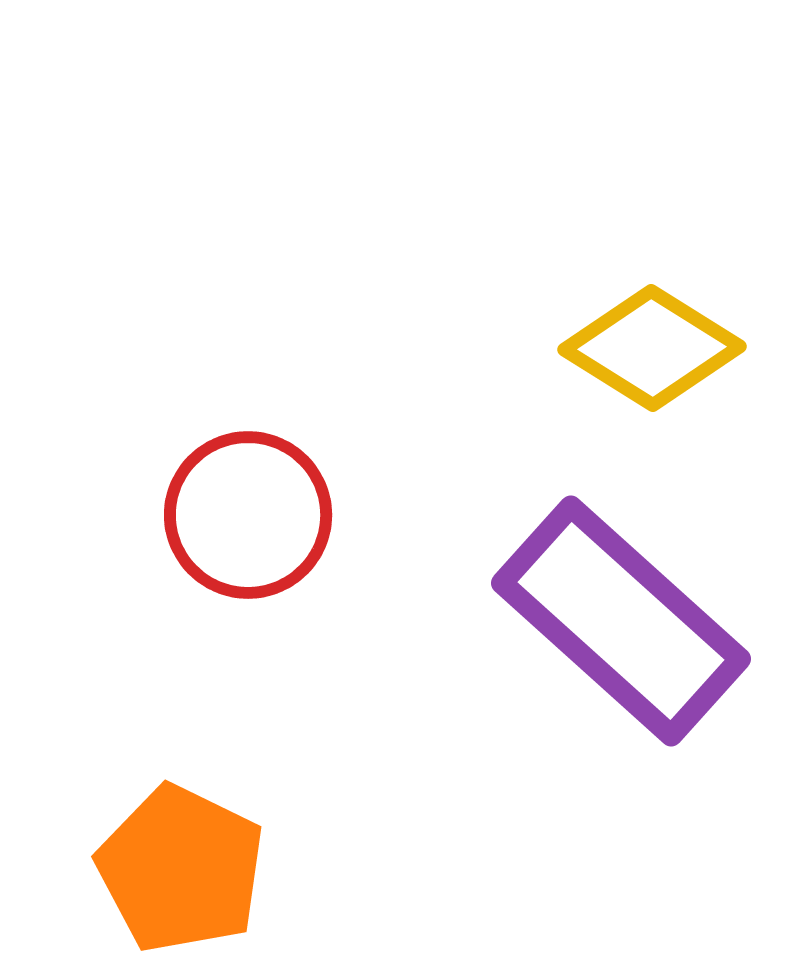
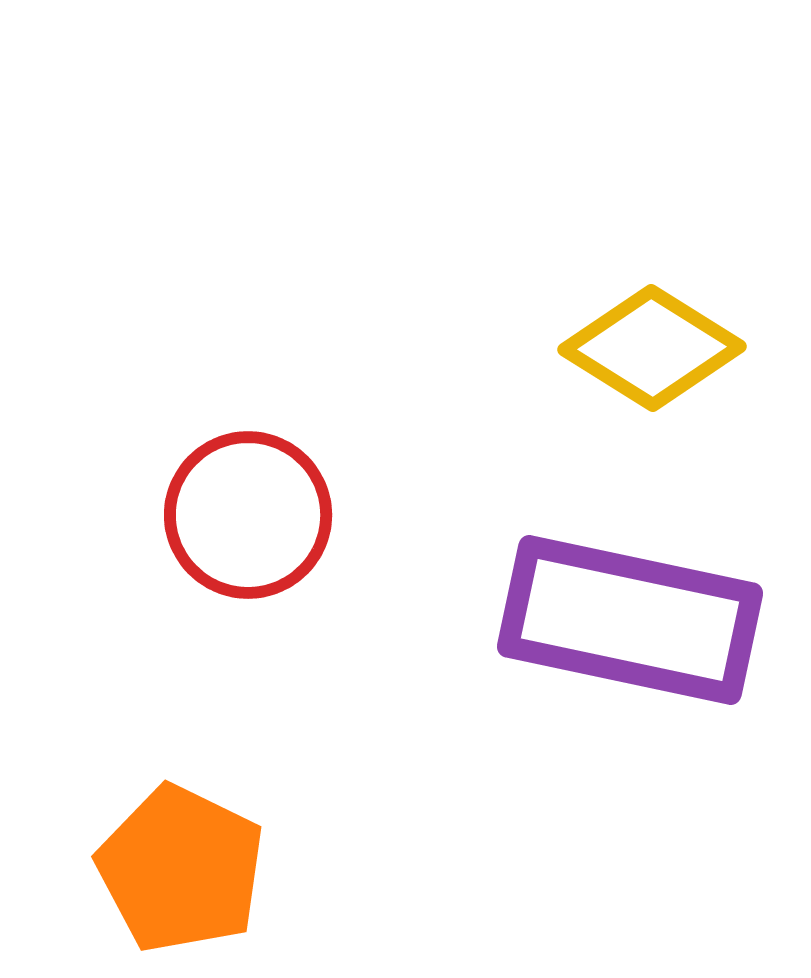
purple rectangle: moved 9 px right, 1 px up; rotated 30 degrees counterclockwise
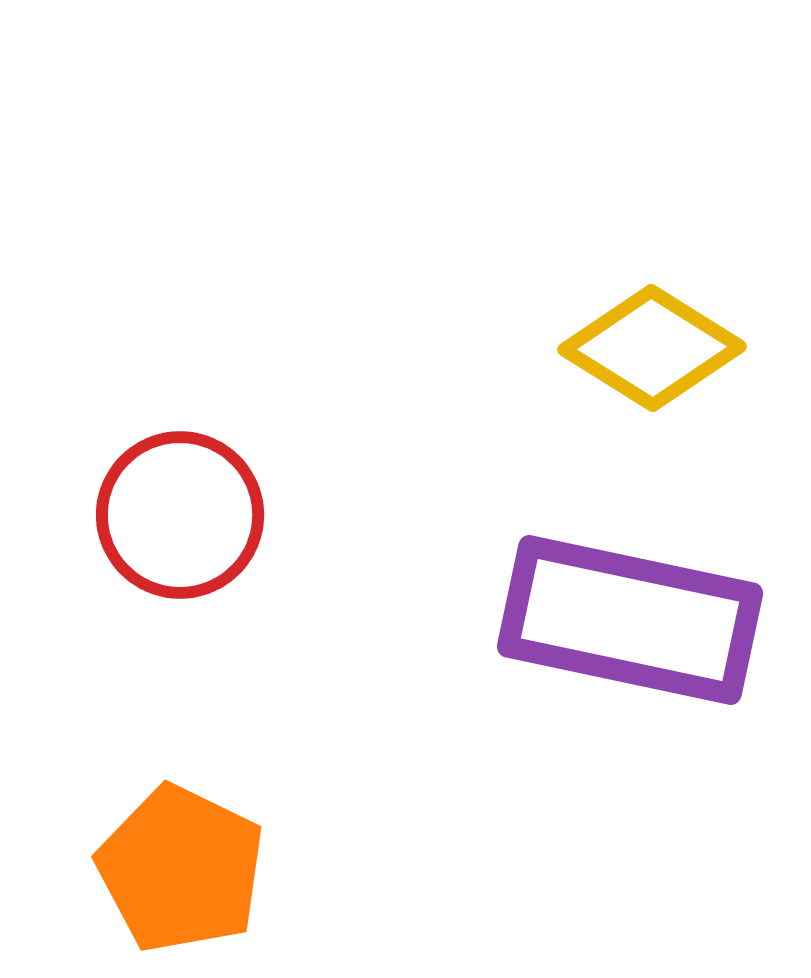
red circle: moved 68 px left
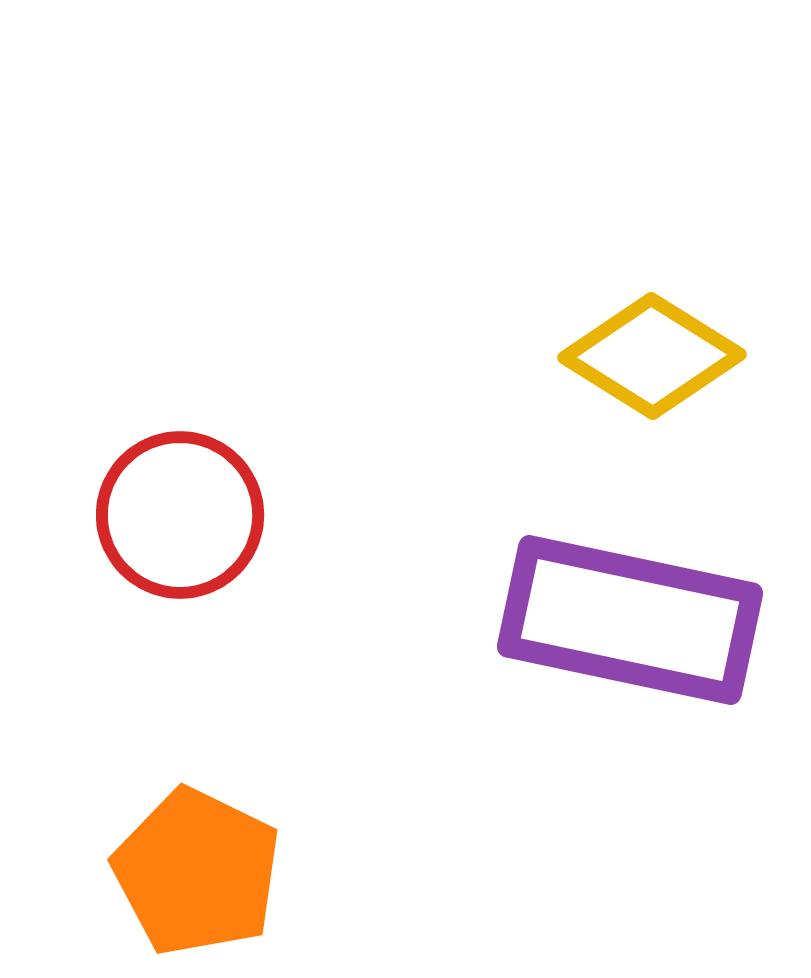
yellow diamond: moved 8 px down
orange pentagon: moved 16 px right, 3 px down
